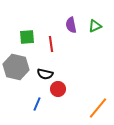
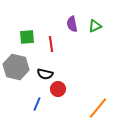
purple semicircle: moved 1 px right, 1 px up
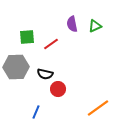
red line: rotated 63 degrees clockwise
gray hexagon: rotated 15 degrees counterclockwise
blue line: moved 1 px left, 8 px down
orange line: rotated 15 degrees clockwise
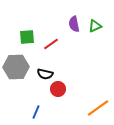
purple semicircle: moved 2 px right
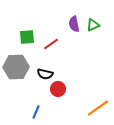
green triangle: moved 2 px left, 1 px up
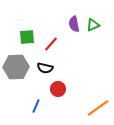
red line: rotated 14 degrees counterclockwise
black semicircle: moved 6 px up
blue line: moved 6 px up
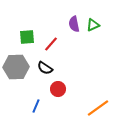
black semicircle: rotated 21 degrees clockwise
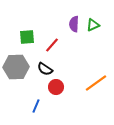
purple semicircle: rotated 14 degrees clockwise
red line: moved 1 px right, 1 px down
black semicircle: moved 1 px down
red circle: moved 2 px left, 2 px up
orange line: moved 2 px left, 25 px up
